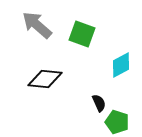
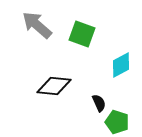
black diamond: moved 9 px right, 7 px down
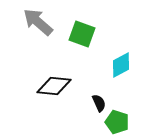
gray arrow: moved 1 px right, 3 px up
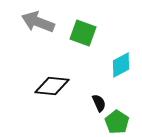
gray arrow: rotated 20 degrees counterclockwise
green square: moved 1 px right, 1 px up
black diamond: moved 2 px left
green pentagon: rotated 15 degrees clockwise
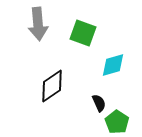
gray arrow: moved 2 px down; rotated 116 degrees counterclockwise
cyan diamond: moved 8 px left; rotated 12 degrees clockwise
black diamond: rotated 40 degrees counterclockwise
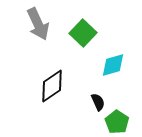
gray arrow: rotated 20 degrees counterclockwise
green square: rotated 24 degrees clockwise
black semicircle: moved 1 px left, 1 px up
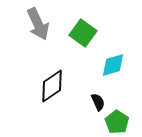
green square: rotated 8 degrees counterclockwise
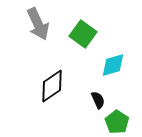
green square: moved 1 px down
black semicircle: moved 2 px up
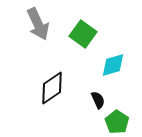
black diamond: moved 2 px down
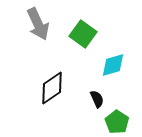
black semicircle: moved 1 px left, 1 px up
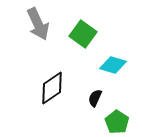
cyan diamond: rotated 32 degrees clockwise
black semicircle: moved 2 px left, 1 px up; rotated 132 degrees counterclockwise
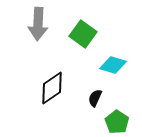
gray arrow: rotated 28 degrees clockwise
